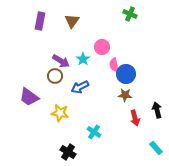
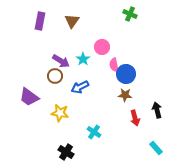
black cross: moved 2 px left
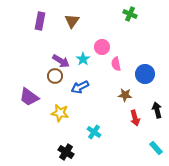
pink semicircle: moved 2 px right, 1 px up
blue circle: moved 19 px right
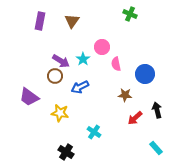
red arrow: rotated 63 degrees clockwise
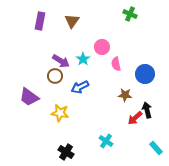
black arrow: moved 10 px left
cyan cross: moved 12 px right, 9 px down
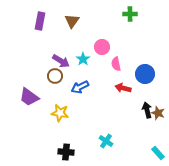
green cross: rotated 24 degrees counterclockwise
brown star: moved 33 px right, 18 px down; rotated 16 degrees clockwise
red arrow: moved 12 px left, 30 px up; rotated 56 degrees clockwise
cyan rectangle: moved 2 px right, 5 px down
black cross: rotated 28 degrees counterclockwise
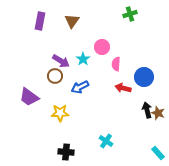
green cross: rotated 16 degrees counterclockwise
pink semicircle: rotated 16 degrees clockwise
blue circle: moved 1 px left, 3 px down
yellow star: rotated 12 degrees counterclockwise
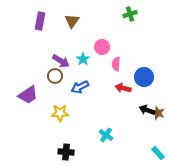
purple trapezoid: moved 1 px left, 2 px up; rotated 70 degrees counterclockwise
black arrow: rotated 56 degrees counterclockwise
cyan cross: moved 6 px up
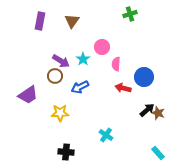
black arrow: rotated 119 degrees clockwise
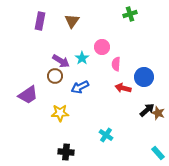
cyan star: moved 1 px left, 1 px up
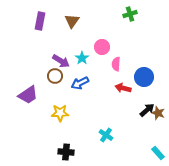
blue arrow: moved 4 px up
